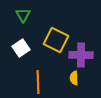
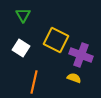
white square: rotated 24 degrees counterclockwise
purple cross: rotated 20 degrees clockwise
yellow semicircle: rotated 112 degrees clockwise
orange line: moved 4 px left; rotated 15 degrees clockwise
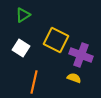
green triangle: rotated 28 degrees clockwise
